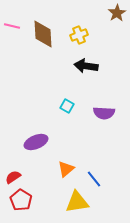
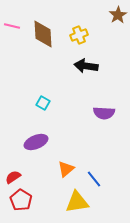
brown star: moved 1 px right, 2 px down
cyan square: moved 24 px left, 3 px up
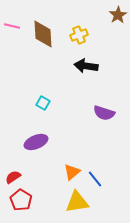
purple semicircle: rotated 15 degrees clockwise
orange triangle: moved 6 px right, 3 px down
blue line: moved 1 px right
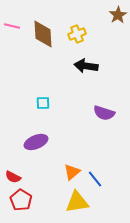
yellow cross: moved 2 px left, 1 px up
cyan square: rotated 32 degrees counterclockwise
red semicircle: rotated 119 degrees counterclockwise
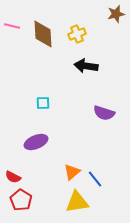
brown star: moved 2 px left, 1 px up; rotated 18 degrees clockwise
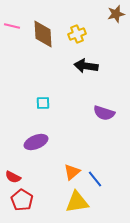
red pentagon: moved 1 px right
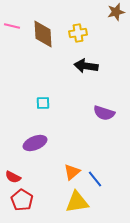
brown star: moved 2 px up
yellow cross: moved 1 px right, 1 px up; rotated 12 degrees clockwise
purple ellipse: moved 1 px left, 1 px down
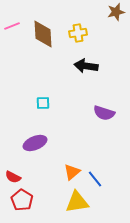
pink line: rotated 35 degrees counterclockwise
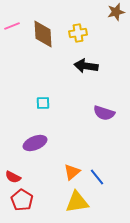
blue line: moved 2 px right, 2 px up
